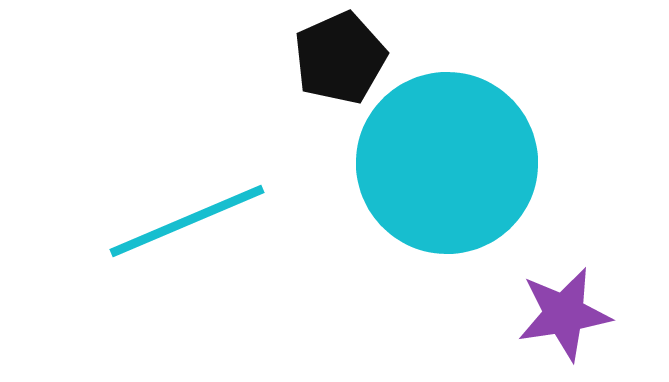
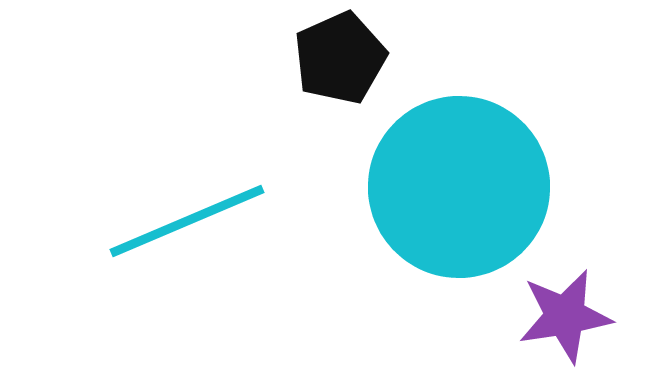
cyan circle: moved 12 px right, 24 px down
purple star: moved 1 px right, 2 px down
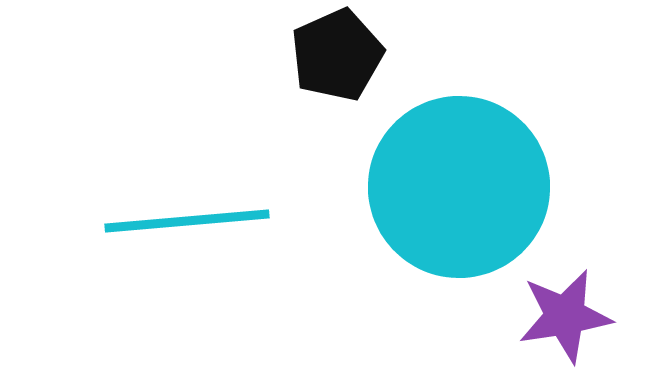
black pentagon: moved 3 px left, 3 px up
cyan line: rotated 18 degrees clockwise
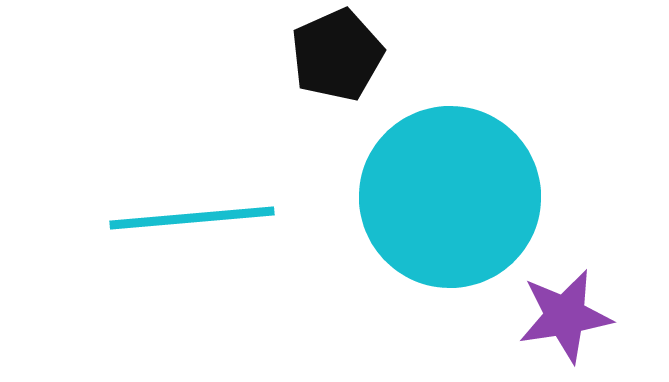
cyan circle: moved 9 px left, 10 px down
cyan line: moved 5 px right, 3 px up
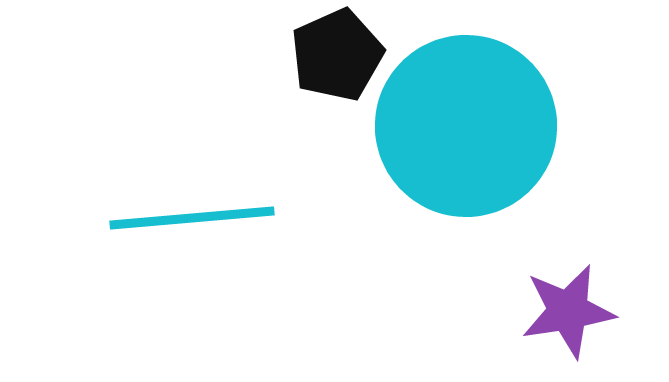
cyan circle: moved 16 px right, 71 px up
purple star: moved 3 px right, 5 px up
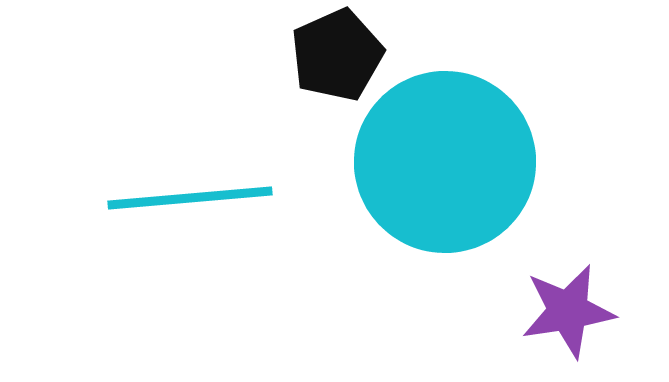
cyan circle: moved 21 px left, 36 px down
cyan line: moved 2 px left, 20 px up
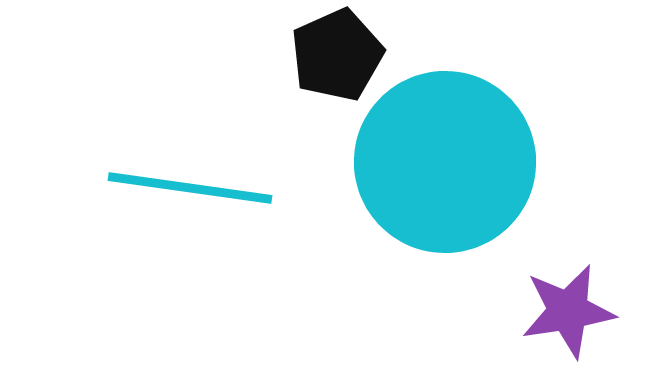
cyan line: moved 10 px up; rotated 13 degrees clockwise
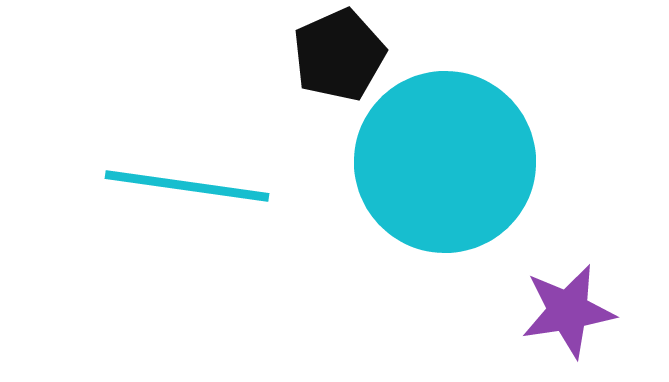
black pentagon: moved 2 px right
cyan line: moved 3 px left, 2 px up
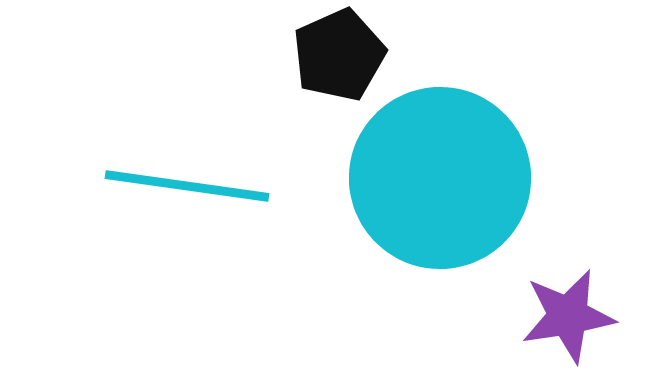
cyan circle: moved 5 px left, 16 px down
purple star: moved 5 px down
